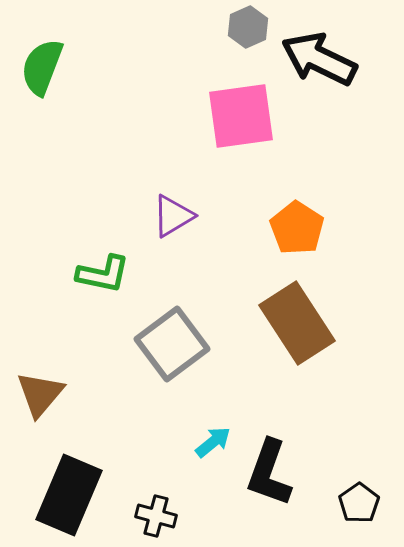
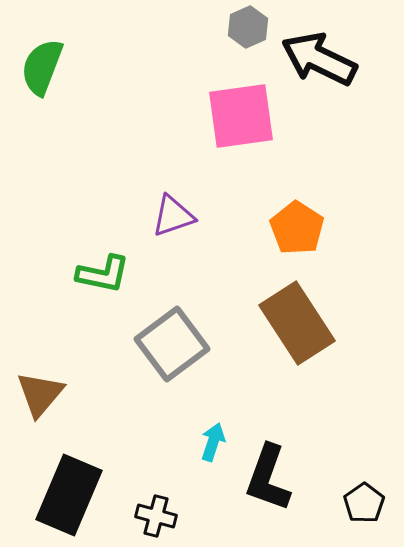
purple triangle: rotated 12 degrees clockwise
cyan arrow: rotated 33 degrees counterclockwise
black L-shape: moved 1 px left, 5 px down
black pentagon: moved 5 px right
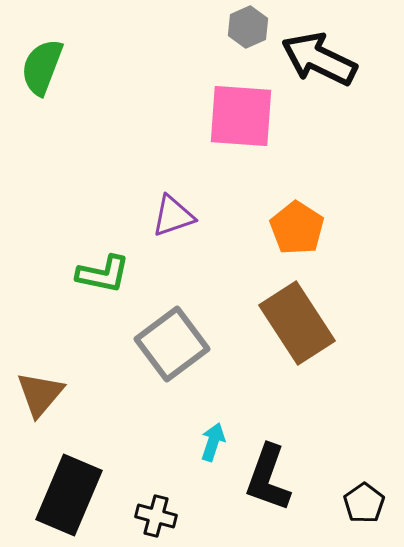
pink square: rotated 12 degrees clockwise
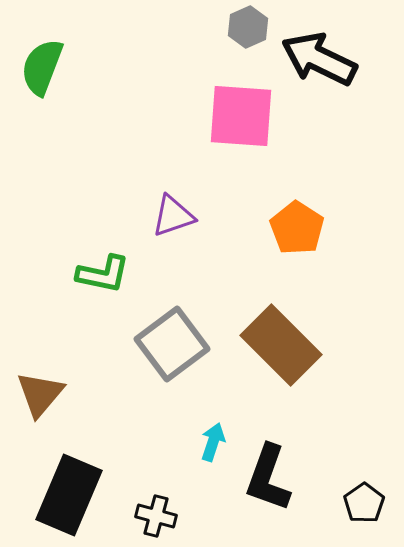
brown rectangle: moved 16 px left, 22 px down; rotated 12 degrees counterclockwise
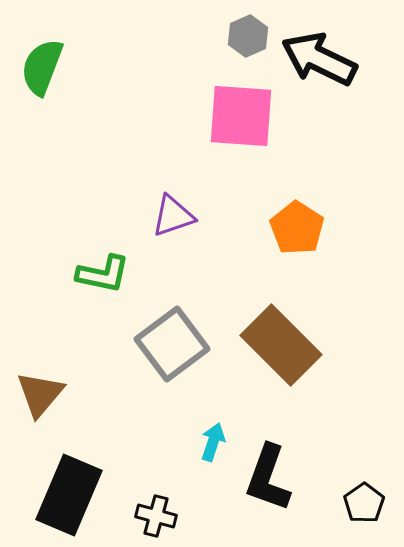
gray hexagon: moved 9 px down
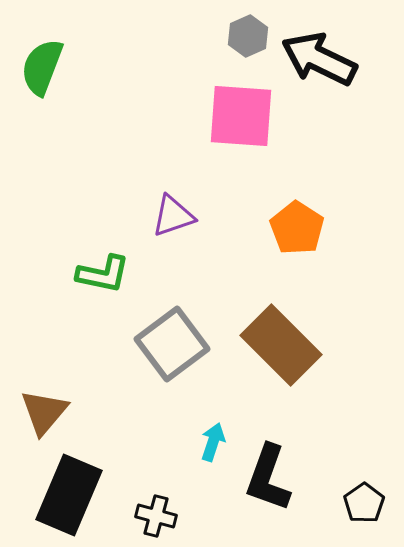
brown triangle: moved 4 px right, 18 px down
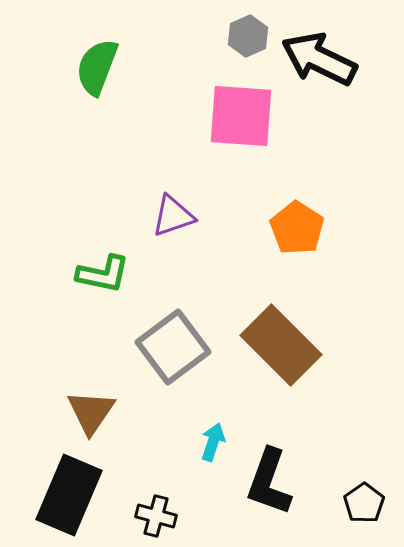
green semicircle: moved 55 px right
gray square: moved 1 px right, 3 px down
brown triangle: moved 47 px right; rotated 6 degrees counterclockwise
black L-shape: moved 1 px right, 4 px down
